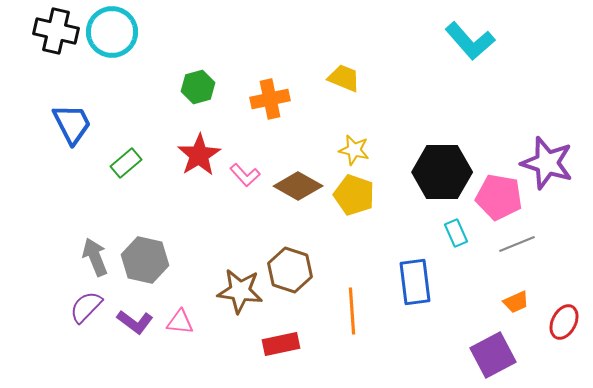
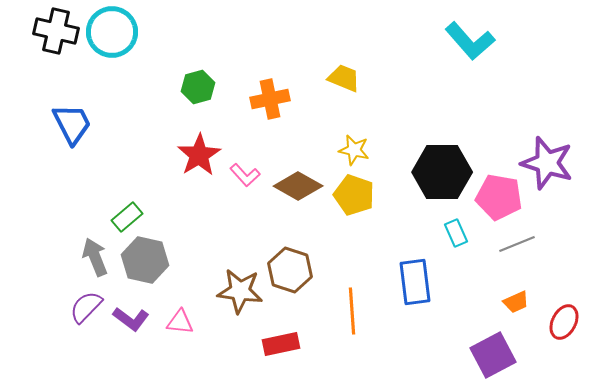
green rectangle: moved 1 px right, 54 px down
purple L-shape: moved 4 px left, 3 px up
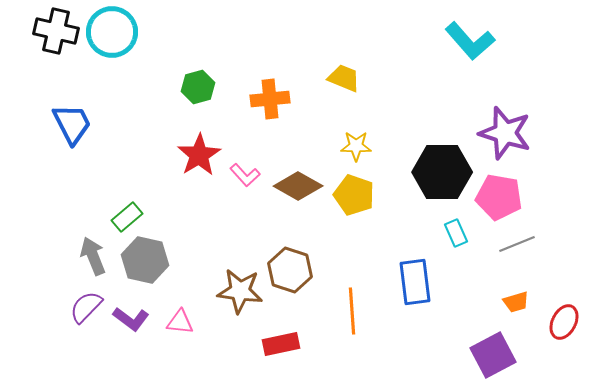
orange cross: rotated 6 degrees clockwise
yellow star: moved 2 px right, 4 px up; rotated 12 degrees counterclockwise
purple star: moved 42 px left, 30 px up
gray arrow: moved 2 px left, 1 px up
orange trapezoid: rotated 8 degrees clockwise
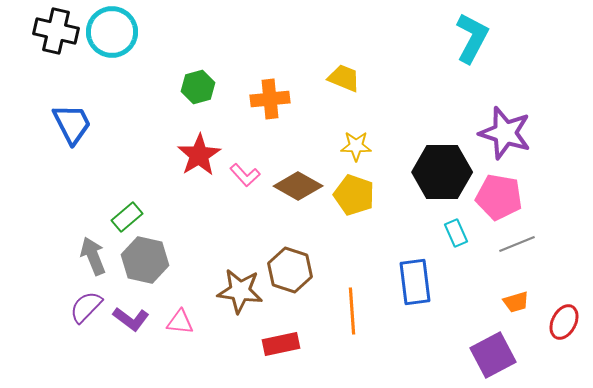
cyan L-shape: moved 2 px right, 3 px up; rotated 111 degrees counterclockwise
